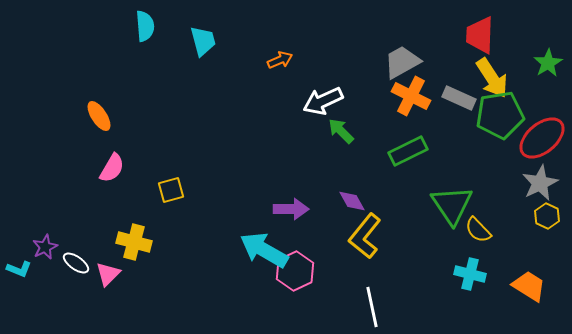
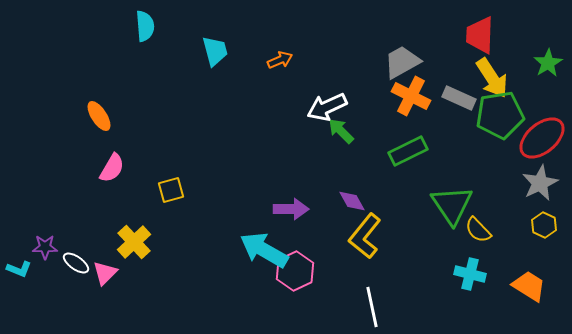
cyan trapezoid: moved 12 px right, 10 px down
white arrow: moved 4 px right, 6 px down
yellow hexagon: moved 3 px left, 9 px down
yellow cross: rotated 32 degrees clockwise
purple star: rotated 25 degrees clockwise
pink triangle: moved 3 px left, 1 px up
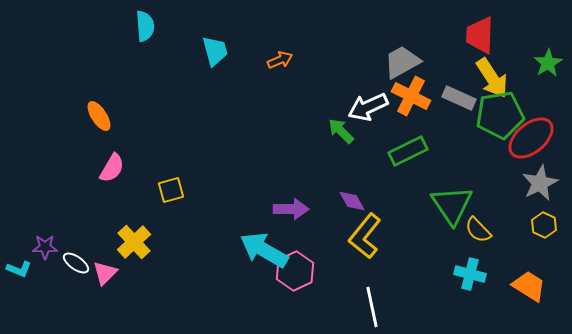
white arrow: moved 41 px right
red ellipse: moved 11 px left
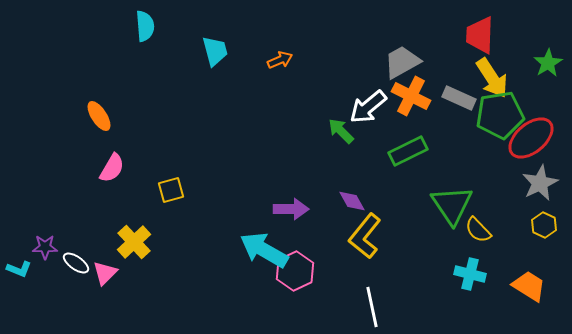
white arrow: rotated 15 degrees counterclockwise
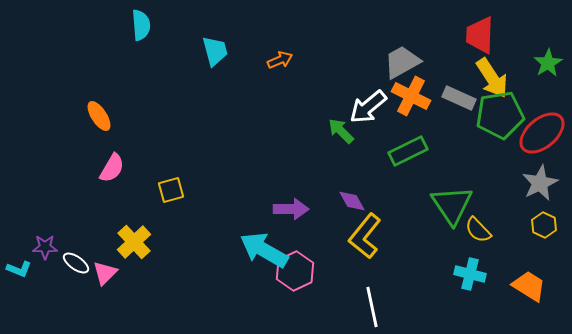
cyan semicircle: moved 4 px left, 1 px up
red ellipse: moved 11 px right, 5 px up
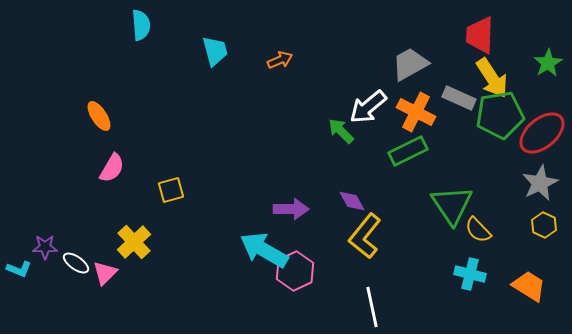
gray trapezoid: moved 8 px right, 2 px down
orange cross: moved 5 px right, 16 px down
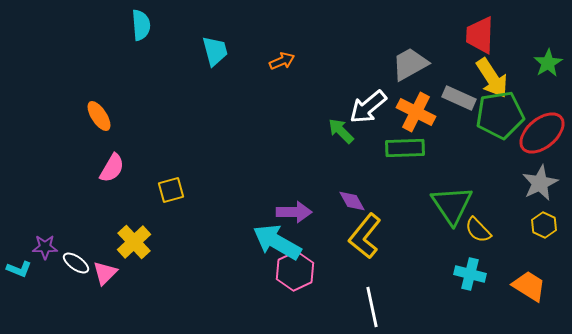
orange arrow: moved 2 px right, 1 px down
green rectangle: moved 3 px left, 3 px up; rotated 24 degrees clockwise
purple arrow: moved 3 px right, 3 px down
cyan arrow: moved 13 px right, 8 px up
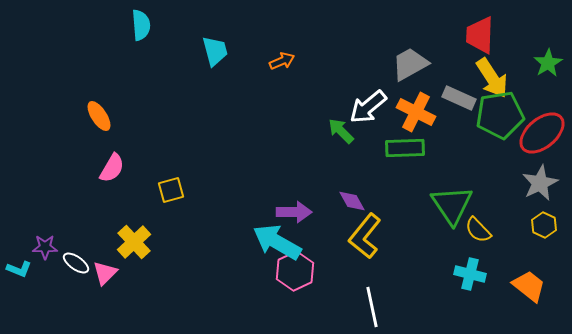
orange trapezoid: rotated 6 degrees clockwise
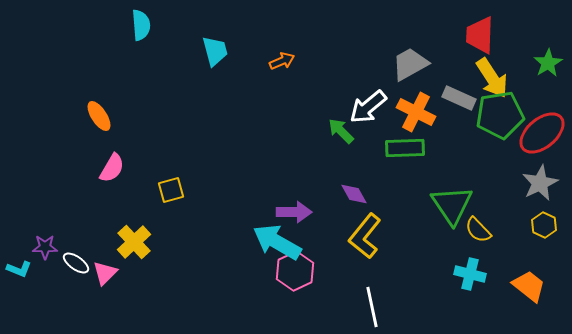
purple diamond: moved 2 px right, 7 px up
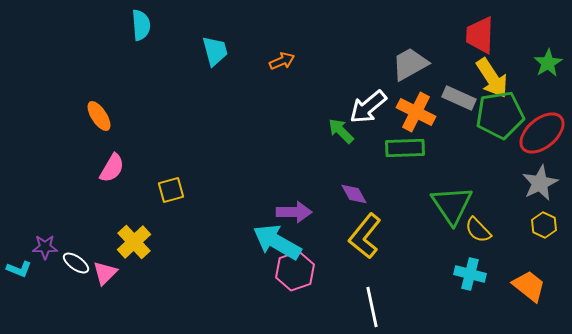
pink hexagon: rotated 6 degrees clockwise
